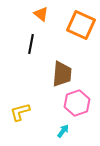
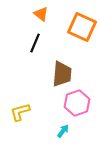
orange square: moved 1 px right, 2 px down
black line: moved 4 px right, 1 px up; rotated 12 degrees clockwise
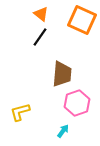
orange square: moved 7 px up
black line: moved 5 px right, 6 px up; rotated 12 degrees clockwise
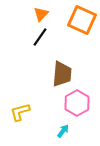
orange triangle: rotated 35 degrees clockwise
pink hexagon: rotated 10 degrees counterclockwise
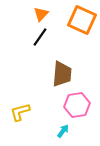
pink hexagon: moved 2 px down; rotated 20 degrees clockwise
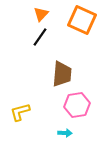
cyan arrow: moved 2 px right, 2 px down; rotated 56 degrees clockwise
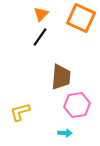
orange square: moved 1 px left, 2 px up
brown trapezoid: moved 1 px left, 3 px down
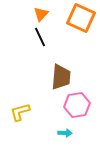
black line: rotated 60 degrees counterclockwise
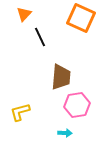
orange triangle: moved 17 px left
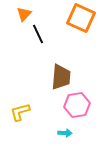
black line: moved 2 px left, 3 px up
